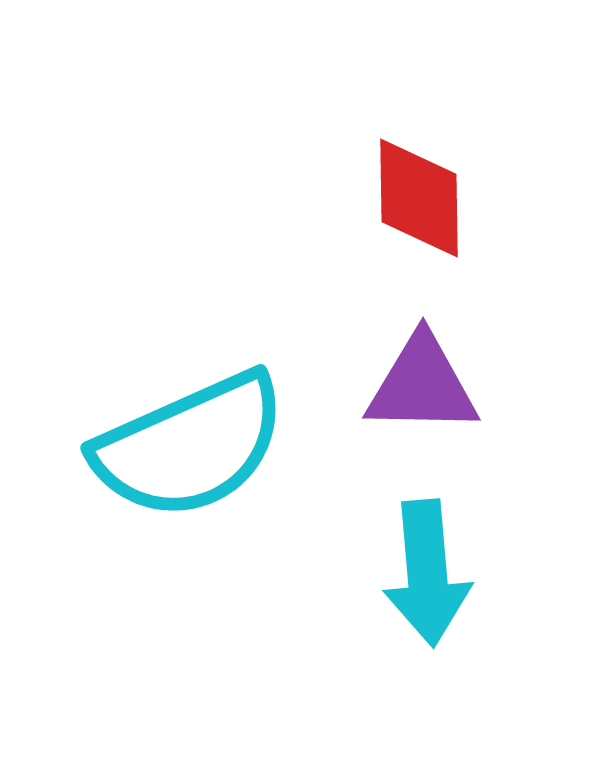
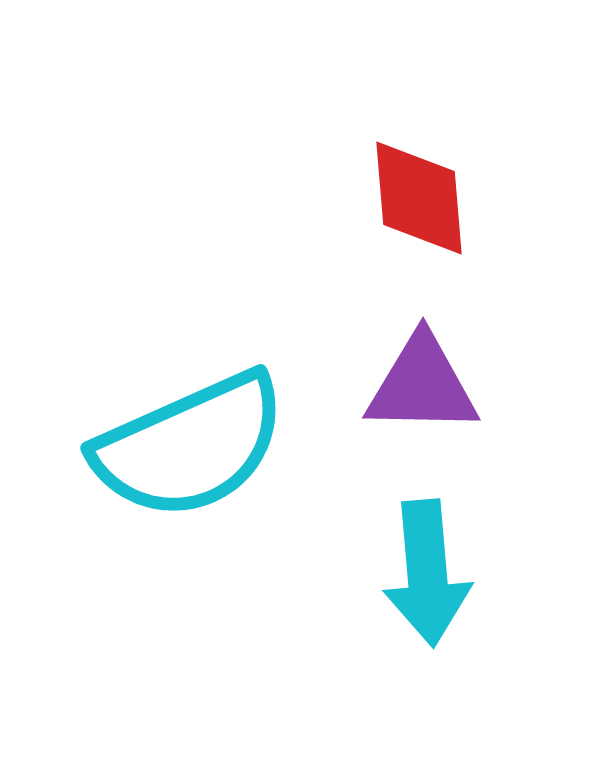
red diamond: rotated 4 degrees counterclockwise
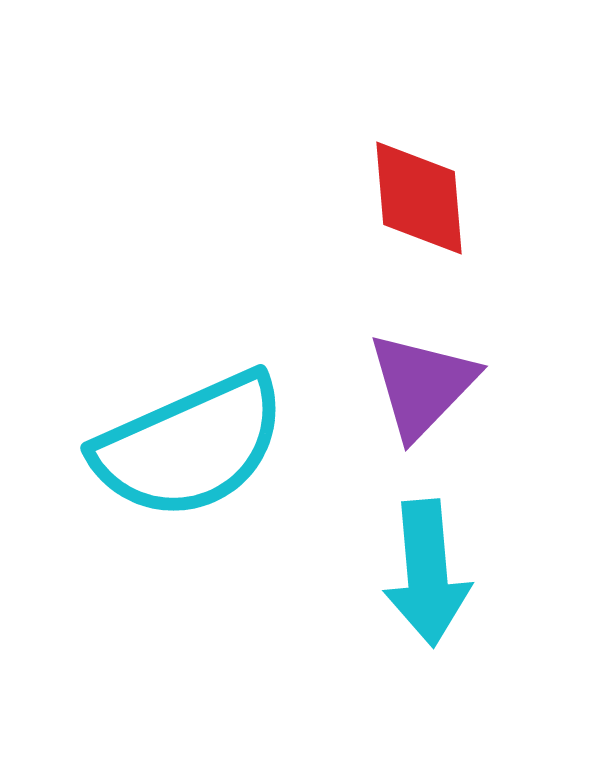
purple triangle: rotated 47 degrees counterclockwise
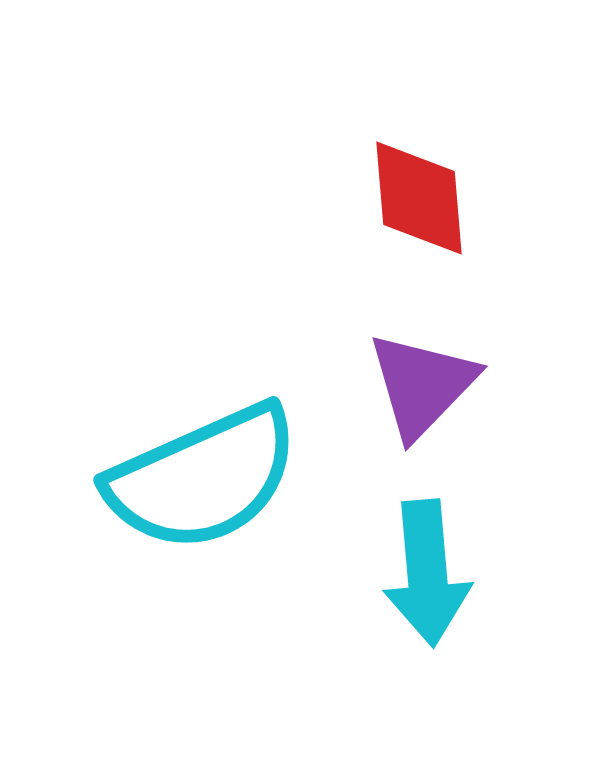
cyan semicircle: moved 13 px right, 32 px down
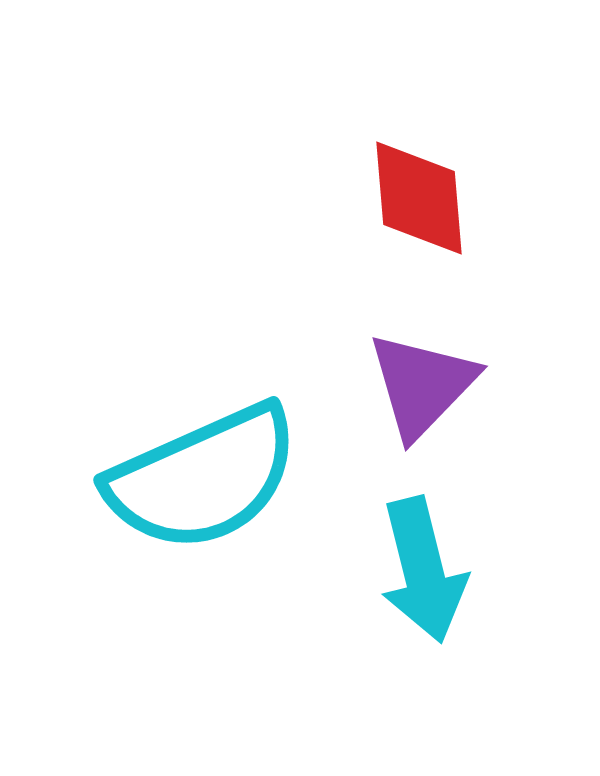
cyan arrow: moved 4 px left, 3 px up; rotated 9 degrees counterclockwise
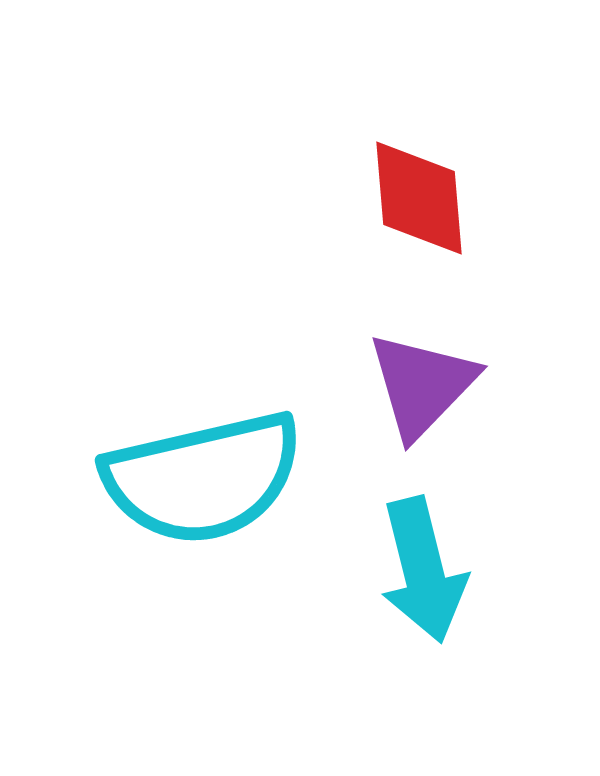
cyan semicircle: rotated 11 degrees clockwise
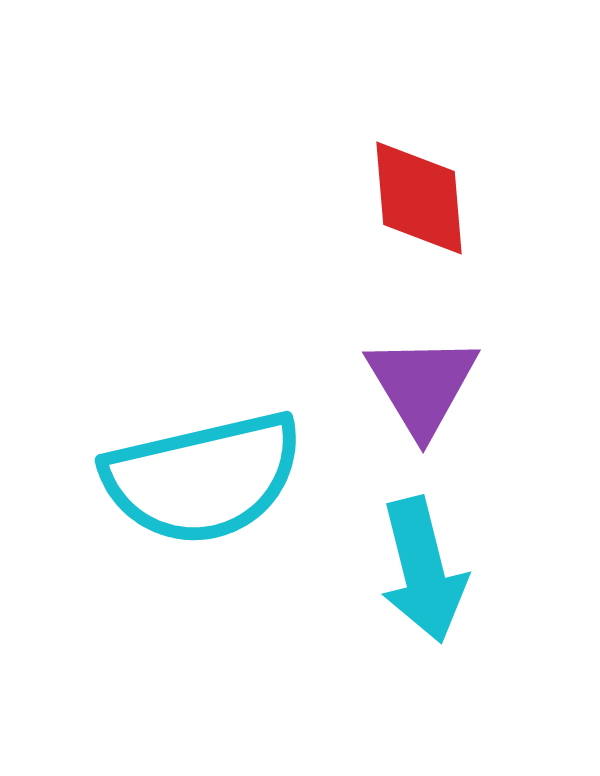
purple triangle: rotated 15 degrees counterclockwise
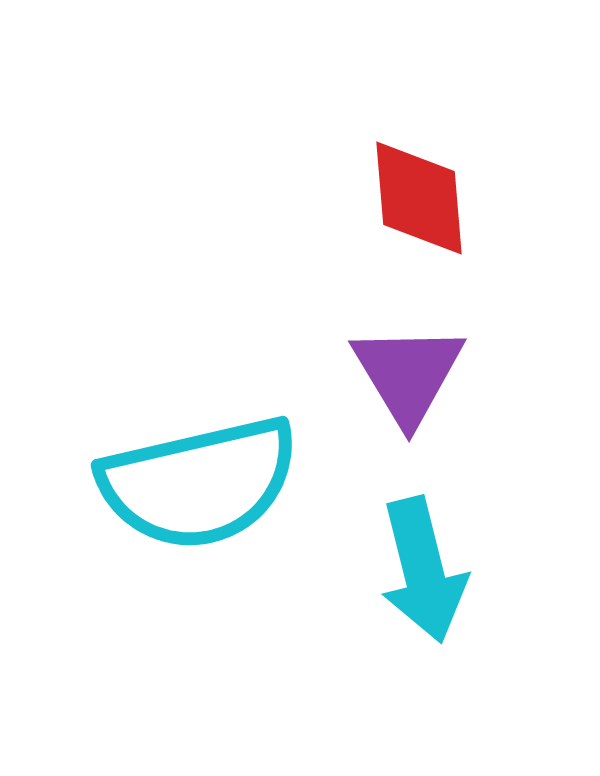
purple triangle: moved 14 px left, 11 px up
cyan semicircle: moved 4 px left, 5 px down
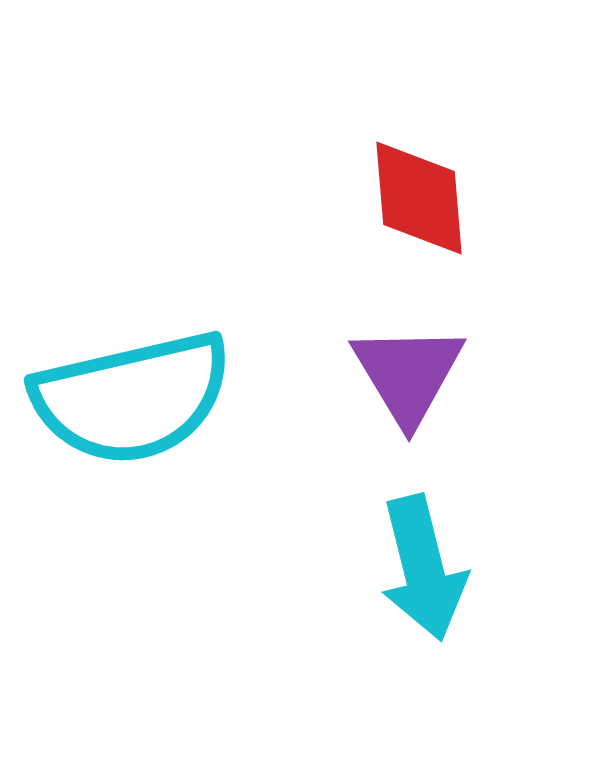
cyan semicircle: moved 67 px left, 85 px up
cyan arrow: moved 2 px up
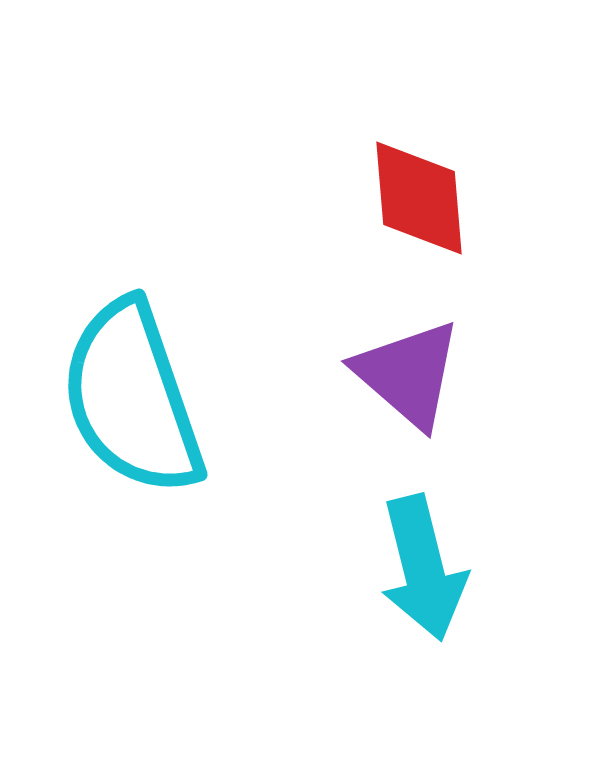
purple triangle: rotated 18 degrees counterclockwise
cyan semicircle: rotated 84 degrees clockwise
